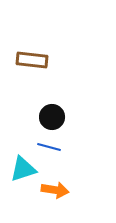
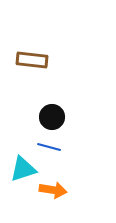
orange arrow: moved 2 px left
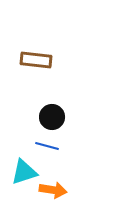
brown rectangle: moved 4 px right
blue line: moved 2 px left, 1 px up
cyan triangle: moved 1 px right, 3 px down
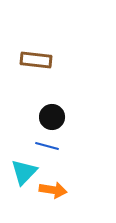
cyan triangle: rotated 28 degrees counterclockwise
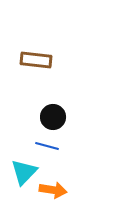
black circle: moved 1 px right
